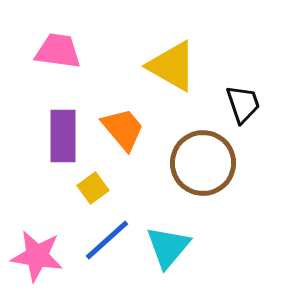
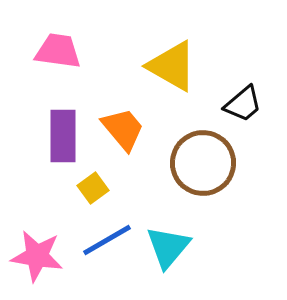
black trapezoid: rotated 69 degrees clockwise
blue line: rotated 12 degrees clockwise
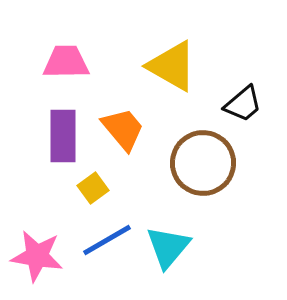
pink trapezoid: moved 8 px right, 11 px down; rotated 9 degrees counterclockwise
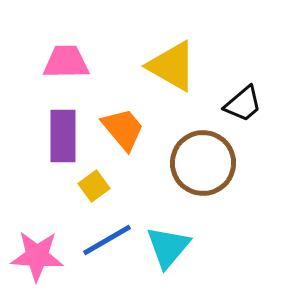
yellow square: moved 1 px right, 2 px up
pink star: rotated 6 degrees counterclockwise
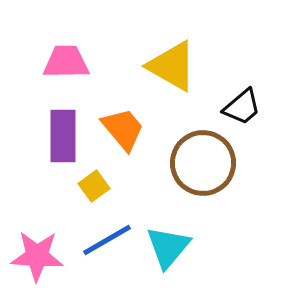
black trapezoid: moved 1 px left, 3 px down
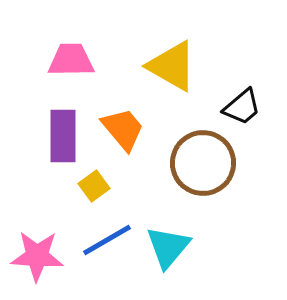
pink trapezoid: moved 5 px right, 2 px up
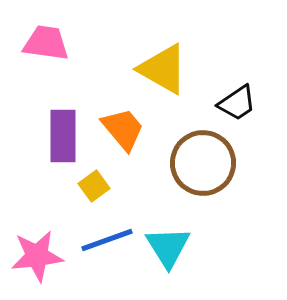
pink trapezoid: moved 25 px left, 17 px up; rotated 9 degrees clockwise
yellow triangle: moved 9 px left, 3 px down
black trapezoid: moved 5 px left, 4 px up; rotated 6 degrees clockwise
blue line: rotated 10 degrees clockwise
cyan triangle: rotated 12 degrees counterclockwise
pink star: rotated 10 degrees counterclockwise
